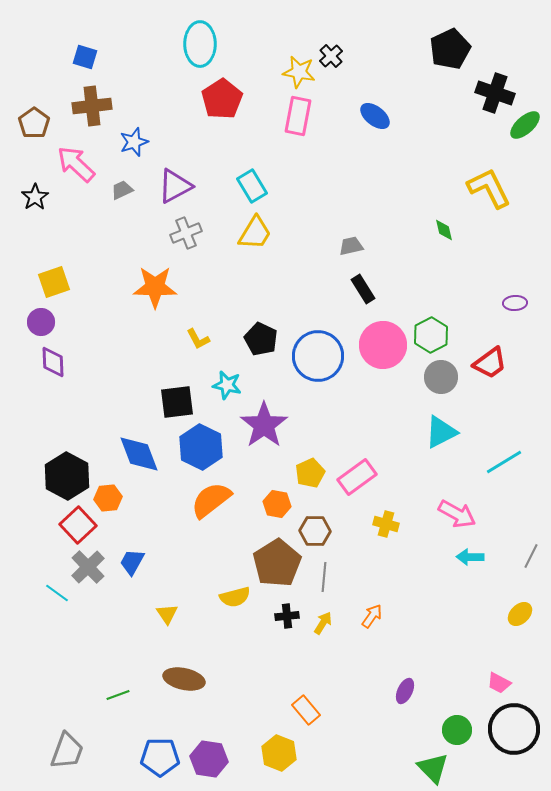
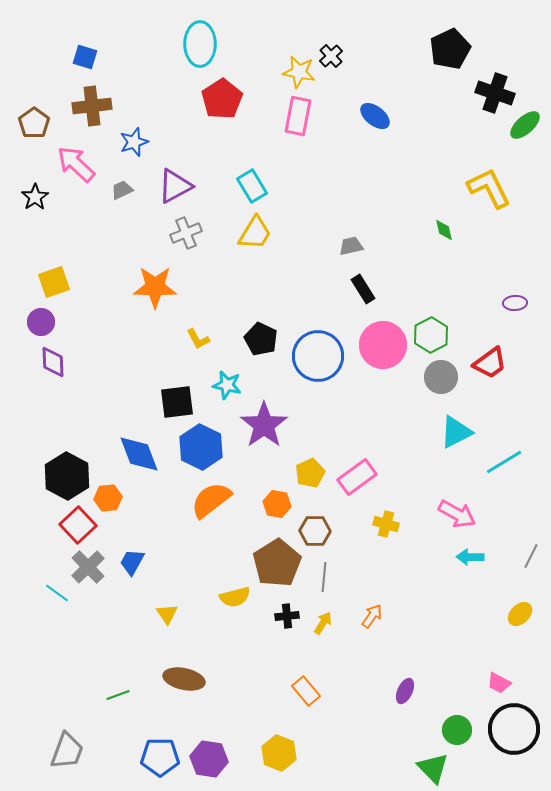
cyan triangle at (441, 432): moved 15 px right
orange rectangle at (306, 710): moved 19 px up
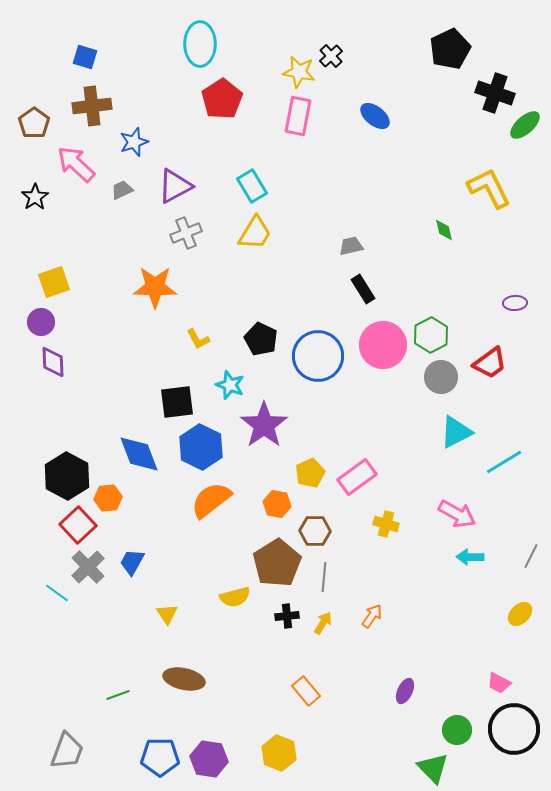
cyan star at (227, 385): moved 3 px right; rotated 8 degrees clockwise
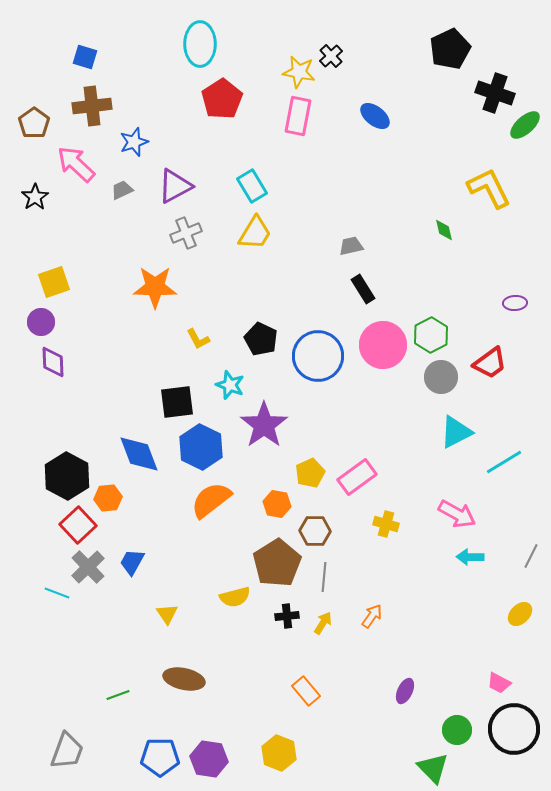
cyan line at (57, 593): rotated 15 degrees counterclockwise
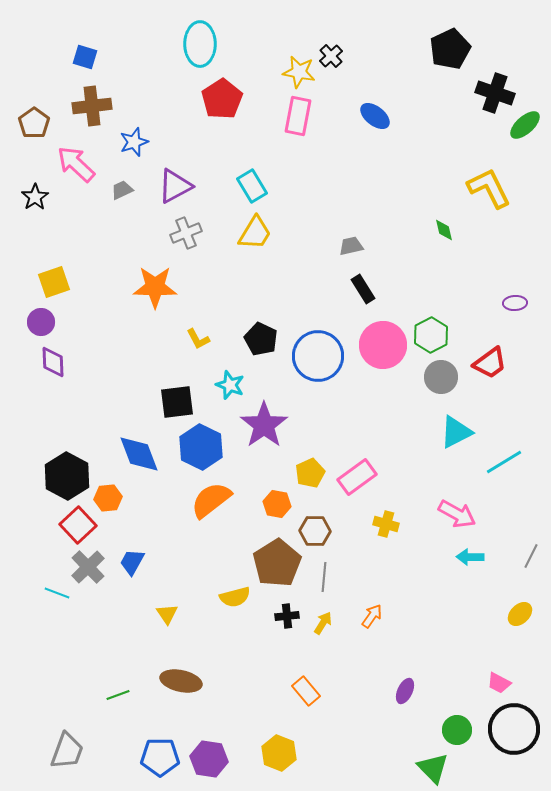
brown ellipse at (184, 679): moved 3 px left, 2 px down
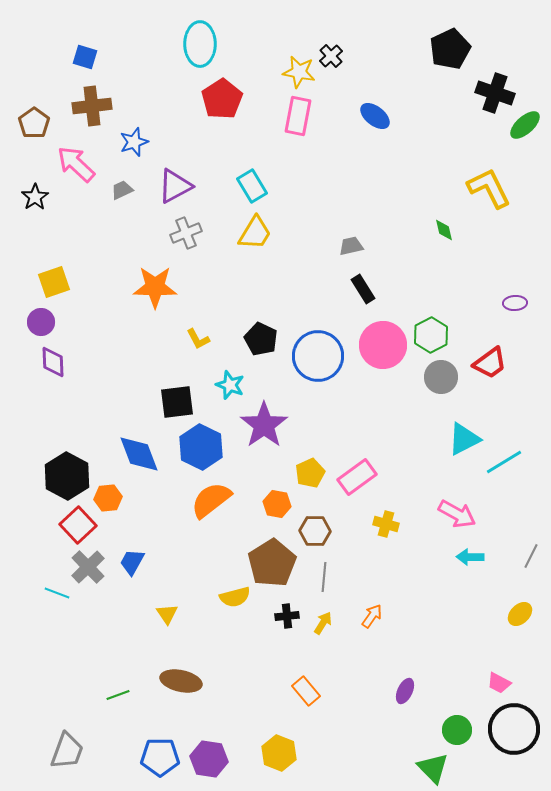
cyan triangle at (456, 432): moved 8 px right, 7 px down
brown pentagon at (277, 563): moved 5 px left
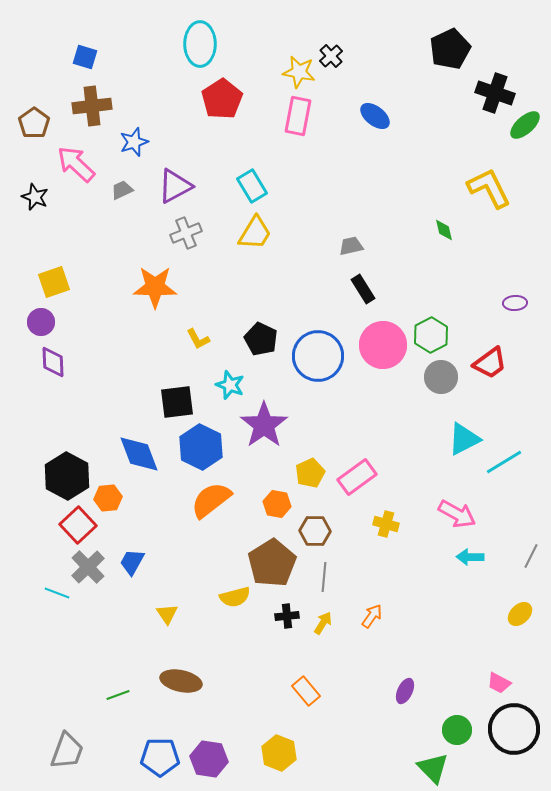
black star at (35, 197): rotated 16 degrees counterclockwise
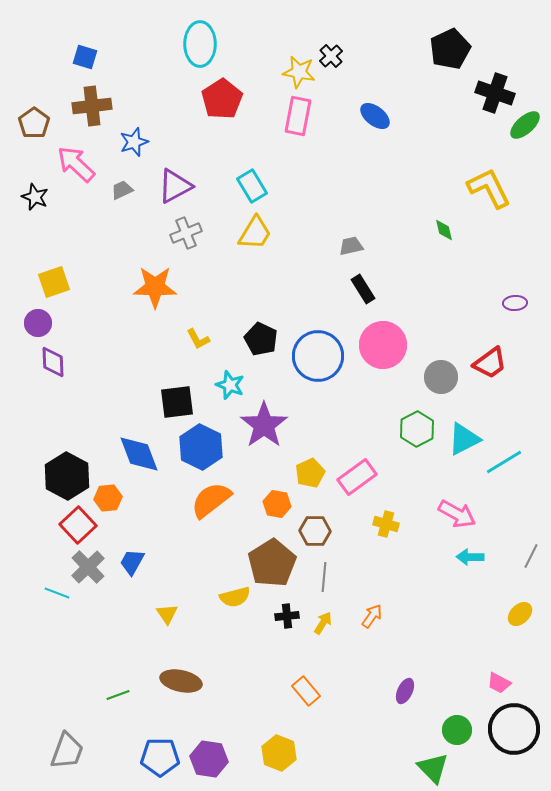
purple circle at (41, 322): moved 3 px left, 1 px down
green hexagon at (431, 335): moved 14 px left, 94 px down
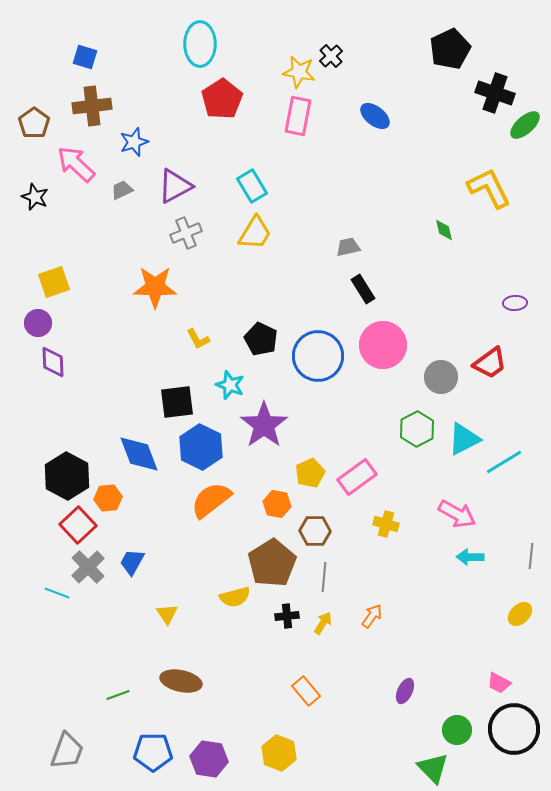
gray trapezoid at (351, 246): moved 3 px left, 1 px down
gray line at (531, 556): rotated 20 degrees counterclockwise
blue pentagon at (160, 757): moved 7 px left, 5 px up
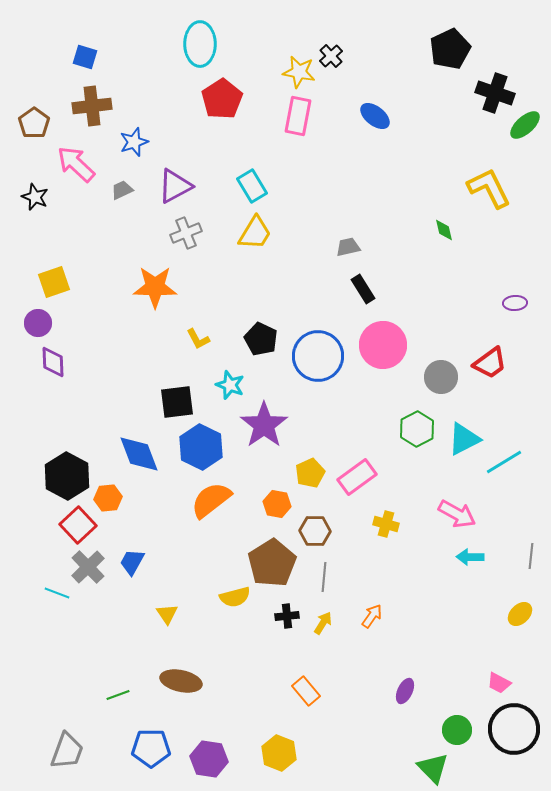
blue pentagon at (153, 752): moved 2 px left, 4 px up
